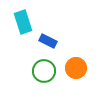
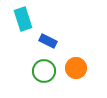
cyan rectangle: moved 3 px up
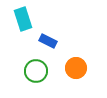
green circle: moved 8 px left
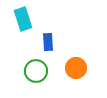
blue rectangle: moved 1 px down; rotated 60 degrees clockwise
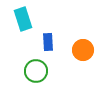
orange circle: moved 7 px right, 18 px up
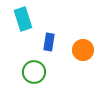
blue rectangle: moved 1 px right; rotated 12 degrees clockwise
green circle: moved 2 px left, 1 px down
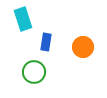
blue rectangle: moved 3 px left
orange circle: moved 3 px up
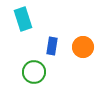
blue rectangle: moved 6 px right, 4 px down
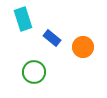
blue rectangle: moved 8 px up; rotated 60 degrees counterclockwise
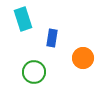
blue rectangle: rotated 60 degrees clockwise
orange circle: moved 11 px down
